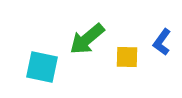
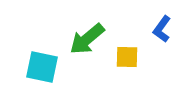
blue L-shape: moved 13 px up
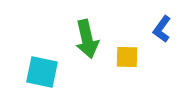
green arrow: rotated 63 degrees counterclockwise
cyan square: moved 5 px down
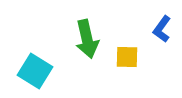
cyan square: moved 7 px left, 1 px up; rotated 20 degrees clockwise
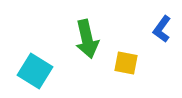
yellow square: moved 1 px left, 6 px down; rotated 10 degrees clockwise
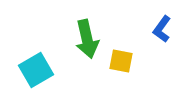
yellow square: moved 5 px left, 2 px up
cyan square: moved 1 px right, 1 px up; rotated 28 degrees clockwise
